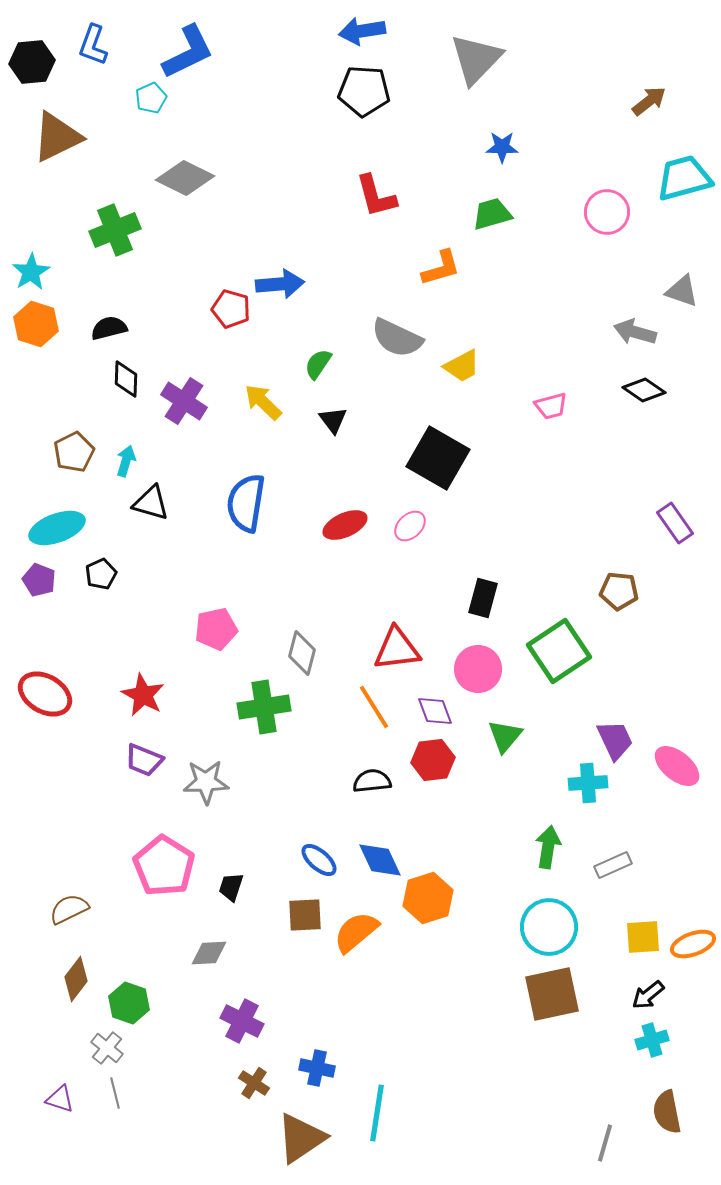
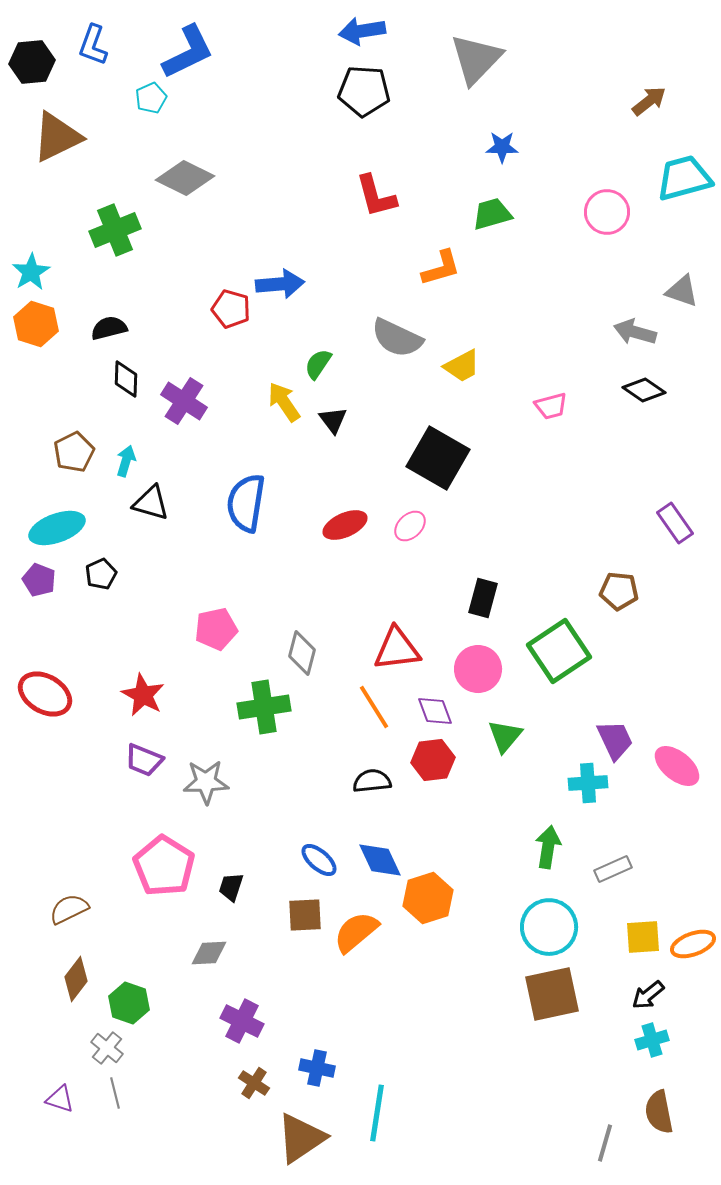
yellow arrow at (263, 402): moved 21 px right; rotated 12 degrees clockwise
gray rectangle at (613, 865): moved 4 px down
brown semicircle at (667, 1112): moved 8 px left
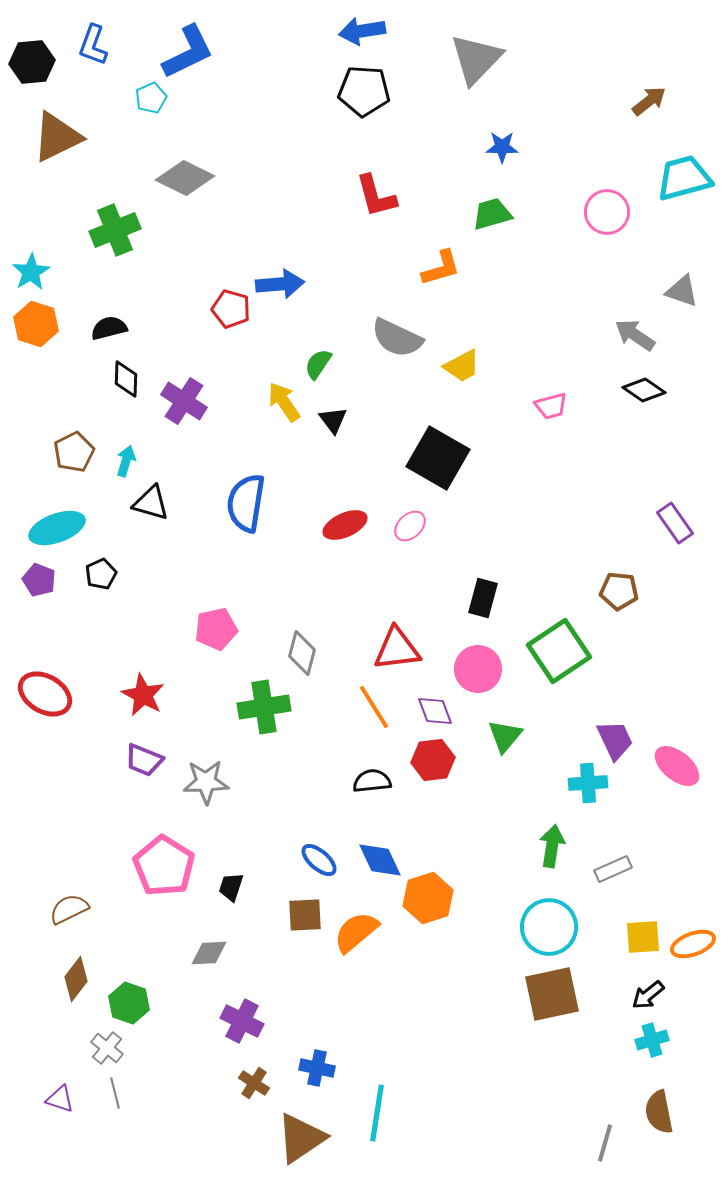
gray arrow at (635, 332): moved 3 px down; rotated 18 degrees clockwise
green arrow at (548, 847): moved 4 px right, 1 px up
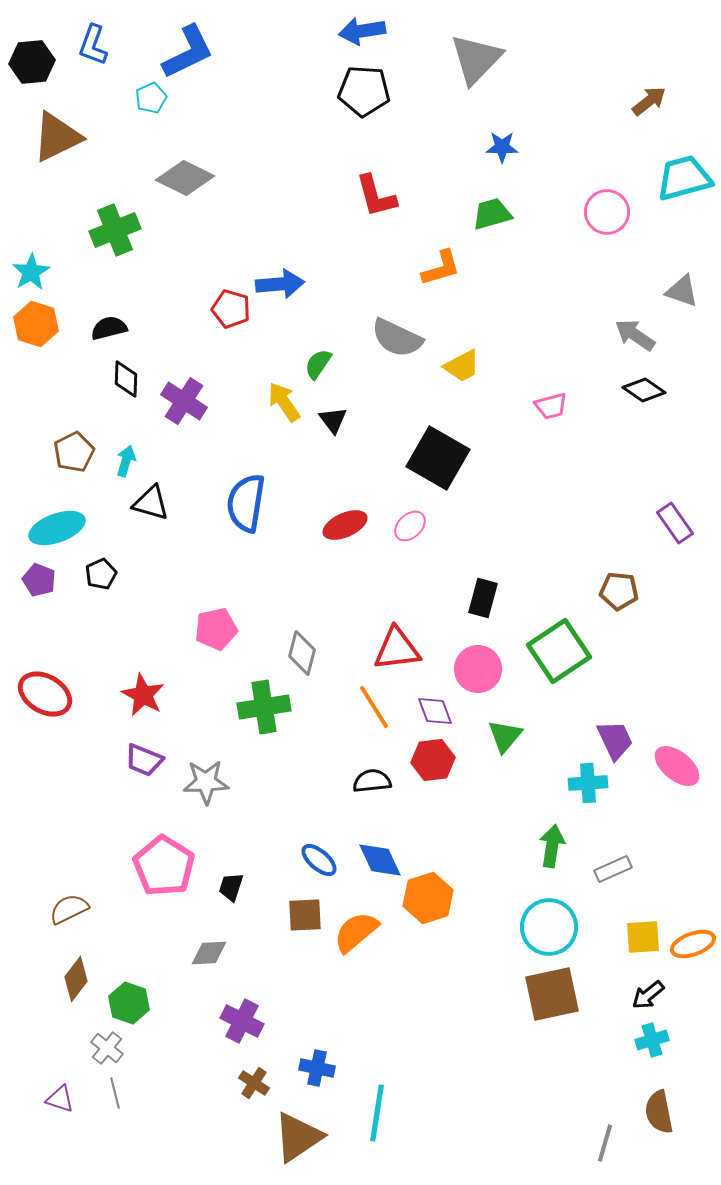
brown triangle at (301, 1138): moved 3 px left, 1 px up
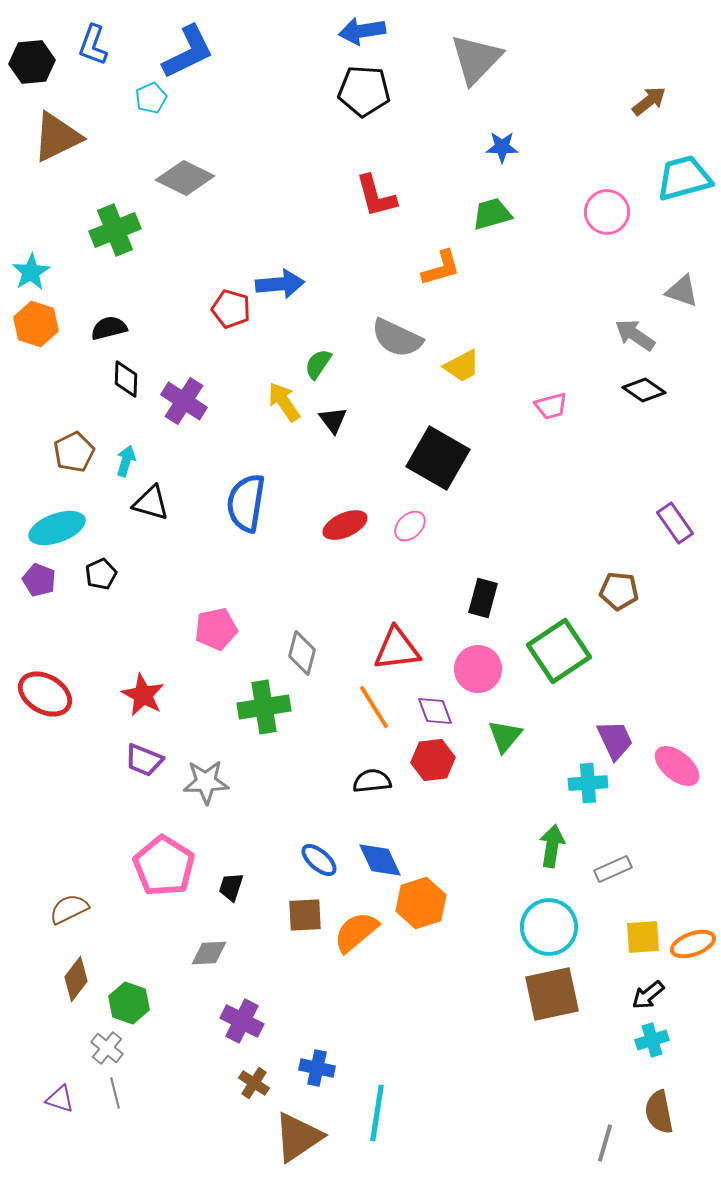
orange hexagon at (428, 898): moved 7 px left, 5 px down
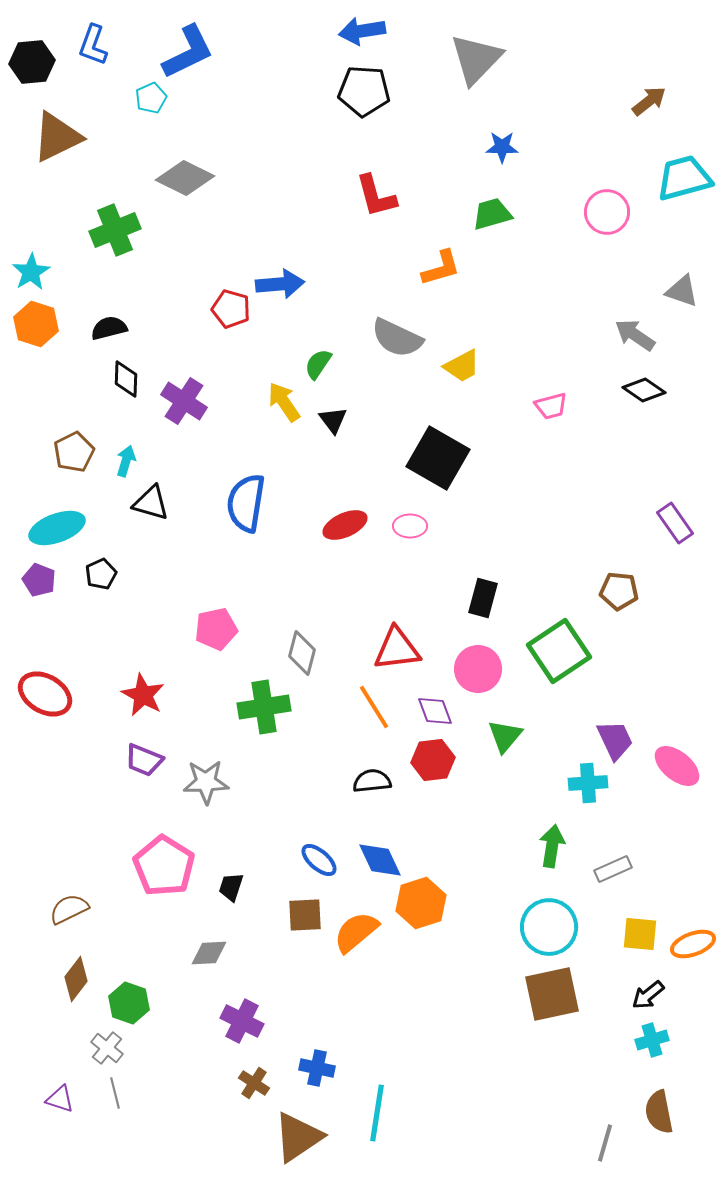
pink ellipse at (410, 526): rotated 44 degrees clockwise
yellow square at (643, 937): moved 3 px left, 3 px up; rotated 9 degrees clockwise
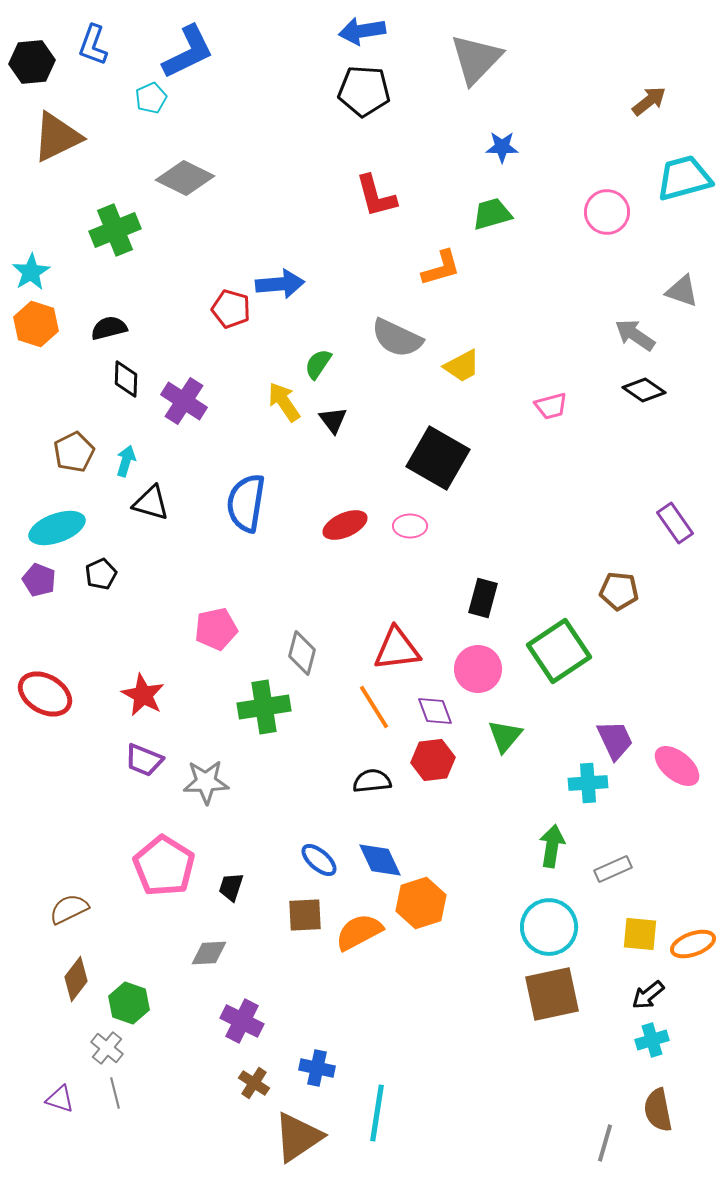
orange semicircle at (356, 932): moved 3 px right; rotated 12 degrees clockwise
brown semicircle at (659, 1112): moved 1 px left, 2 px up
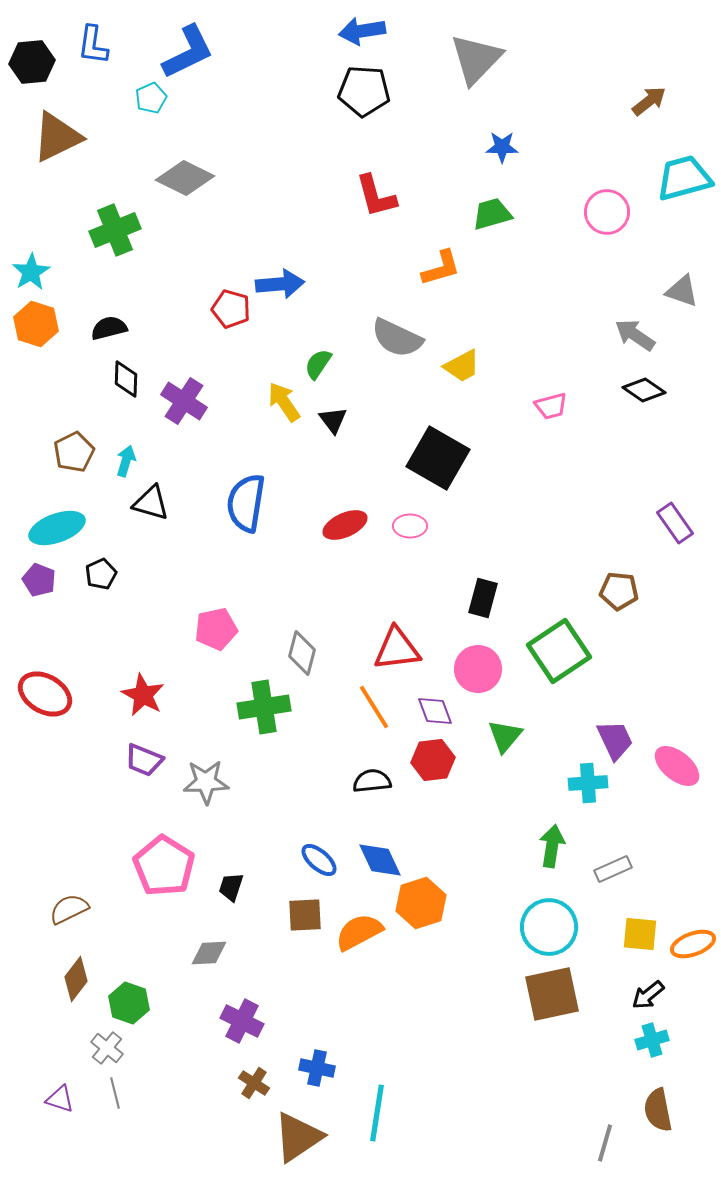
blue L-shape at (93, 45): rotated 12 degrees counterclockwise
